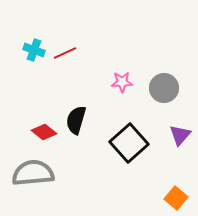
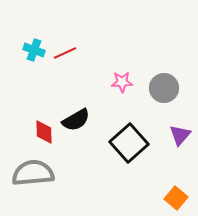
black semicircle: rotated 136 degrees counterclockwise
red diamond: rotated 50 degrees clockwise
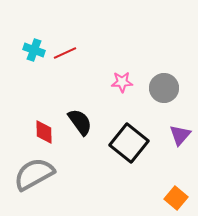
black semicircle: moved 4 px right, 2 px down; rotated 96 degrees counterclockwise
black square: rotated 9 degrees counterclockwise
gray semicircle: moved 1 px right, 1 px down; rotated 24 degrees counterclockwise
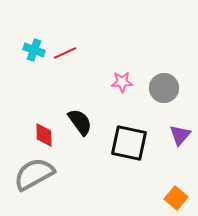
red diamond: moved 3 px down
black square: rotated 27 degrees counterclockwise
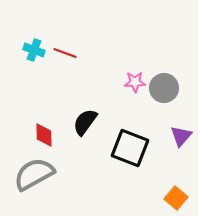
red line: rotated 45 degrees clockwise
pink star: moved 13 px right
black semicircle: moved 5 px right; rotated 108 degrees counterclockwise
purple triangle: moved 1 px right, 1 px down
black square: moved 1 px right, 5 px down; rotated 9 degrees clockwise
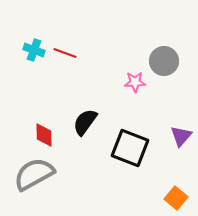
gray circle: moved 27 px up
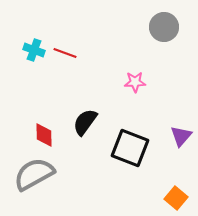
gray circle: moved 34 px up
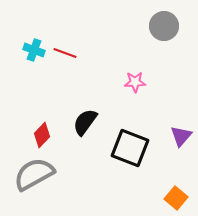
gray circle: moved 1 px up
red diamond: moved 2 px left; rotated 45 degrees clockwise
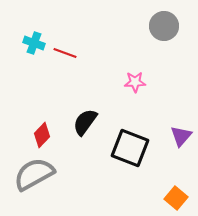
cyan cross: moved 7 px up
